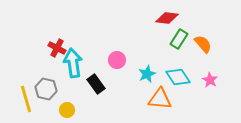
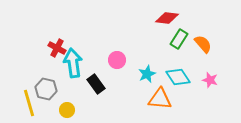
pink star: rotated 14 degrees counterclockwise
yellow line: moved 3 px right, 4 px down
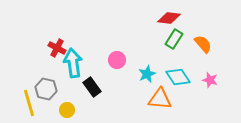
red diamond: moved 2 px right
green rectangle: moved 5 px left
black rectangle: moved 4 px left, 3 px down
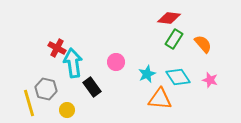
pink circle: moved 1 px left, 2 px down
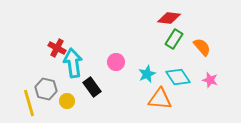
orange semicircle: moved 1 px left, 3 px down
yellow circle: moved 9 px up
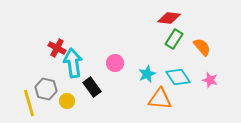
pink circle: moved 1 px left, 1 px down
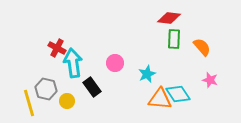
green rectangle: rotated 30 degrees counterclockwise
cyan diamond: moved 17 px down
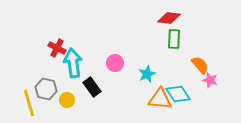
orange semicircle: moved 2 px left, 18 px down
yellow circle: moved 1 px up
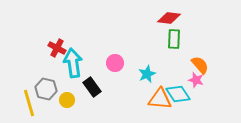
pink star: moved 14 px left
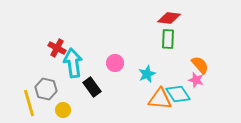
green rectangle: moved 6 px left
yellow circle: moved 4 px left, 10 px down
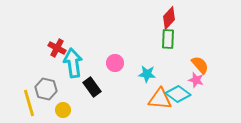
red diamond: rotated 55 degrees counterclockwise
cyan star: rotated 30 degrees clockwise
cyan diamond: rotated 20 degrees counterclockwise
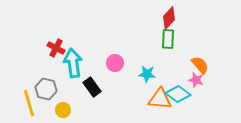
red cross: moved 1 px left
